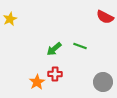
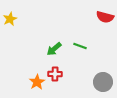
red semicircle: rotated 12 degrees counterclockwise
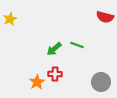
green line: moved 3 px left, 1 px up
gray circle: moved 2 px left
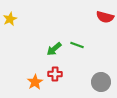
orange star: moved 2 px left
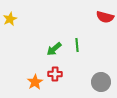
green line: rotated 64 degrees clockwise
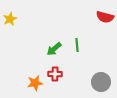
orange star: moved 1 px down; rotated 21 degrees clockwise
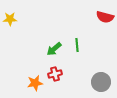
yellow star: rotated 24 degrees clockwise
red cross: rotated 16 degrees counterclockwise
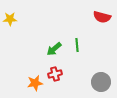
red semicircle: moved 3 px left
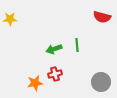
green arrow: rotated 21 degrees clockwise
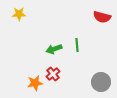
yellow star: moved 9 px right, 5 px up
red cross: moved 2 px left; rotated 24 degrees counterclockwise
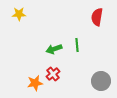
red semicircle: moved 5 px left; rotated 84 degrees clockwise
gray circle: moved 1 px up
